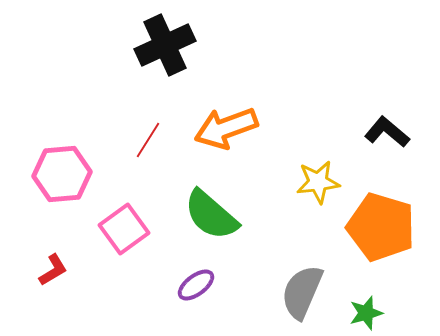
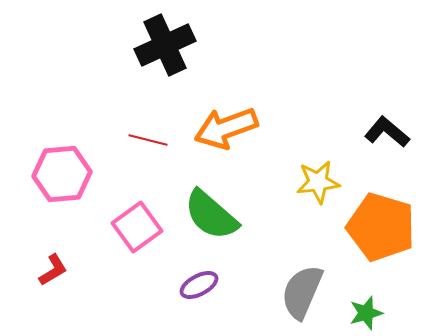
red line: rotated 72 degrees clockwise
pink square: moved 13 px right, 2 px up
purple ellipse: moved 3 px right; rotated 9 degrees clockwise
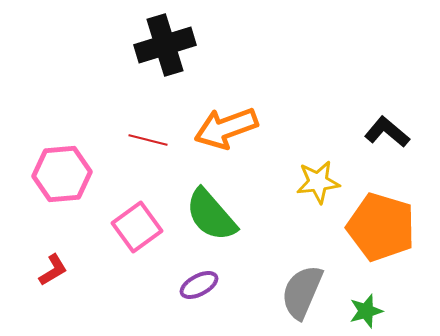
black cross: rotated 8 degrees clockwise
green semicircle: rotated 8 degrees clockwise
green star: moved 2 px up
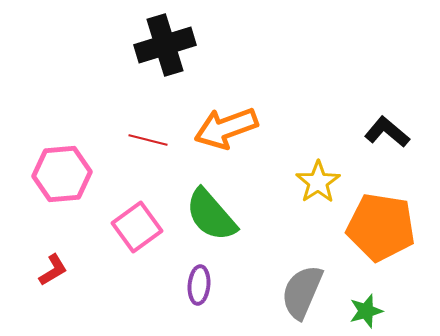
yellow star: rotated 27 degrees counterclockwise
orange pentagon: rotated 8 degrees counterclockwise
purple ellipse: rotated 57 degrees counterclockwise
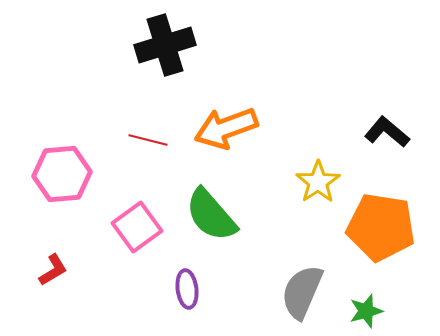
purple ellipse: moved 12 px left, 4 px down; rotated 12 degrees counterclockwise
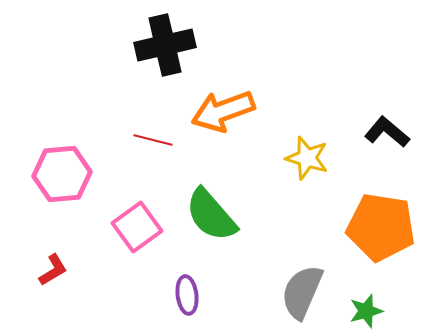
black cross: rotated 4 degrees clockwise
orange arrow: moved 3 px left, 17 px up
red line: moved 5 px right
yellow star: moved 11 px left, 24 px up; rotated 21 degrees counterclockwise
purple ellipse: moved 6 px down
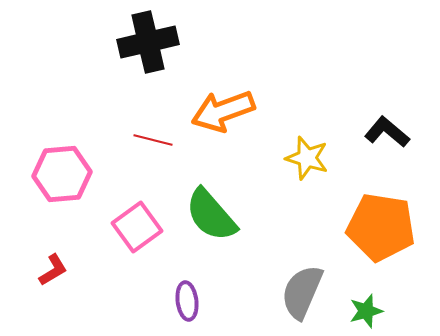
black cross: moved 17 px left, 3 px up
purple ellipse: moved 6 px down
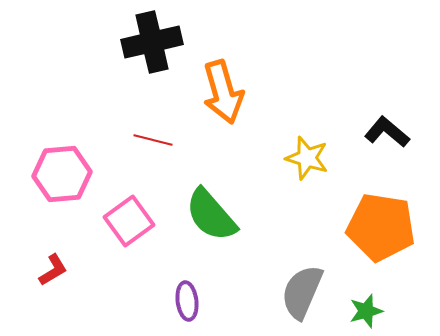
black cross: moved 4 px right
orange arrow: moved 19 px up; rotated 86 degrees counterclockwise
pink square: moved 8 px left, 6 px up
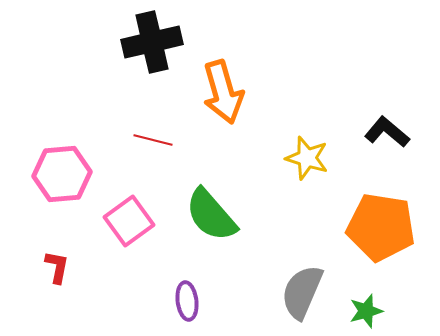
red L-shape: moved 4 px right, 3 px up; rotated 48 degrees counterclockwise
